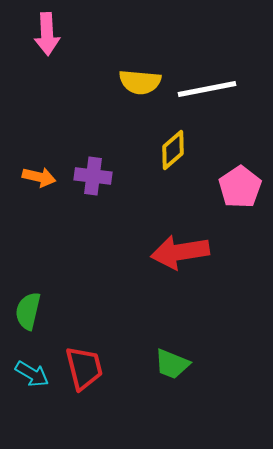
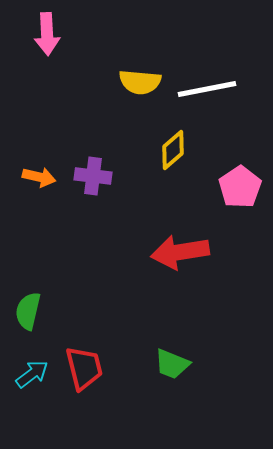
cyan arrow: rotated 68 degrees counterclockwise
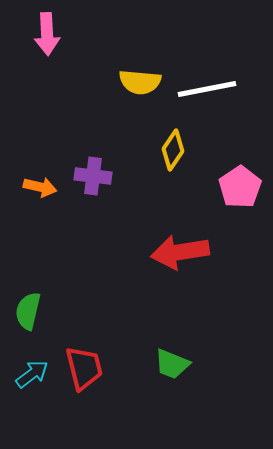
yellow diamond: rotated 15 degrees counterclockwise
orange arrow: moved 1 px right, 10 px down
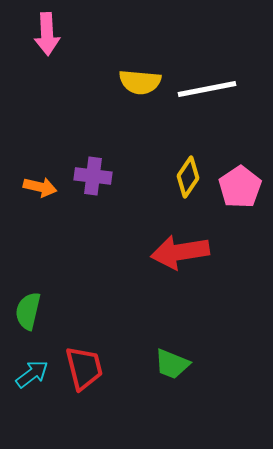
yellow diamond: moved 15 px right, 27 px down
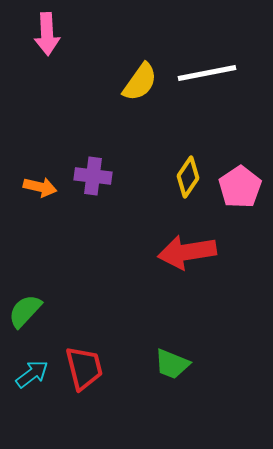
yellow semicircle: rotated 60 degrees counterclockwise
white line: moved 16 px up
red arrow: moved 7 px right
green semicircle: moved 3 px left; rotated 30 degrees clockwise
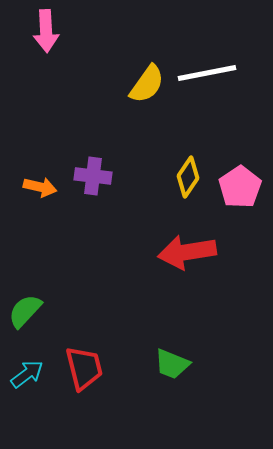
pink arrow: moved 1 px left, 3 px up
yellow semicircle: moved 7 px right, 2 px down
cyan arrow: moved 5 px left
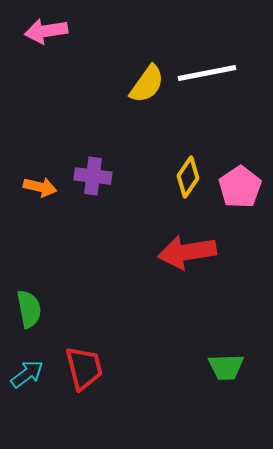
pink arrow: rotated 84 degrees clockwise
green semicircle: moved 4 px right, 2 px up; rotated 126 degrees clockwise
green trapezoid: moved 54 px right, 3 px down; rotated 24 degrees counterclockwise
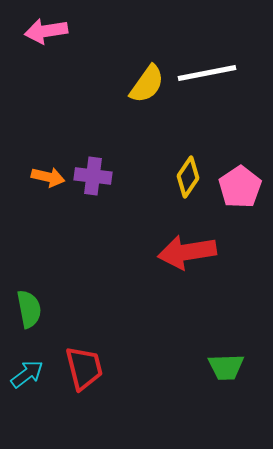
orange arrow: moved 8 px right, 10 px up
